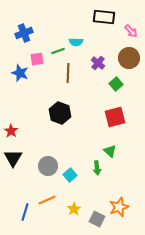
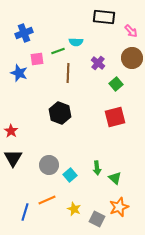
brown circle: moved 3 px right
blue star: moved 1 px left
green triangle: moved 5 px right, 27 px down
gray circle: moved 1 px right, 1 px up
yellow star: rotated 16 degrees counterclockwise
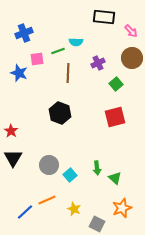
purple cross: rotated 24 degrees clockwise
orange star: moved 3 px right, 1 px down
blue line: rotated 30 degrees clockwise
gray square: moved 5 px down
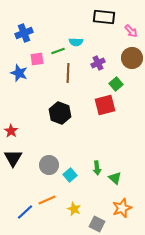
red square: moved 10 px left, 12 px up
